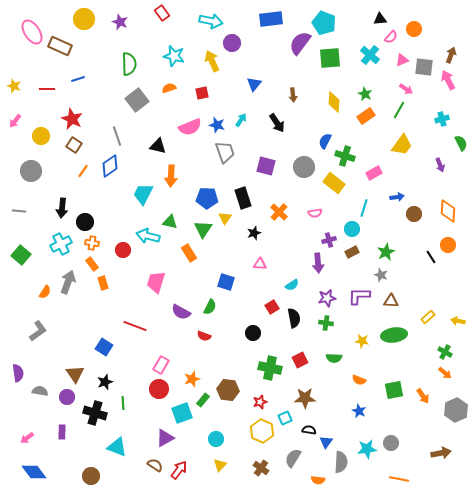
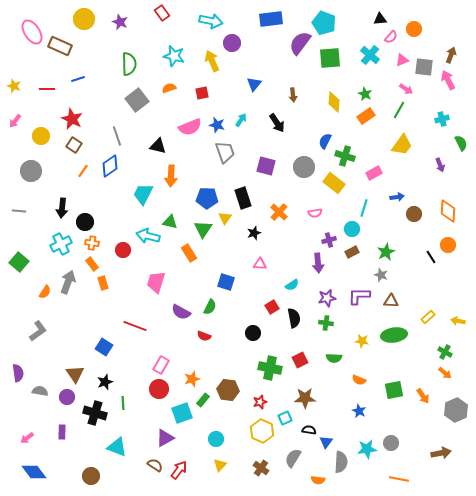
green square at (21, 255): moved 2 px left, 7 px down
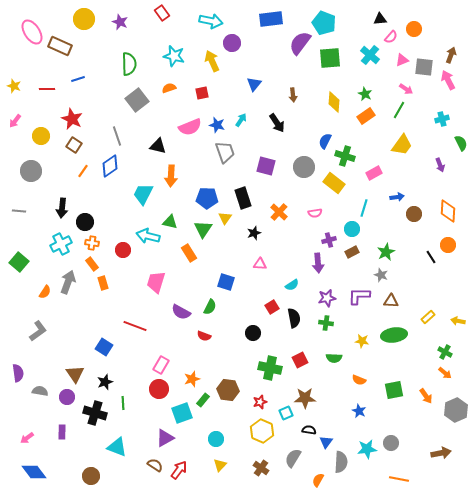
orange arrow at (423, 396): moved 3 px right
cyan square at (285, 418): moved 1 px right, 5 px up
orange semicircle at (318, 480): rotated 112 degrees clockwise
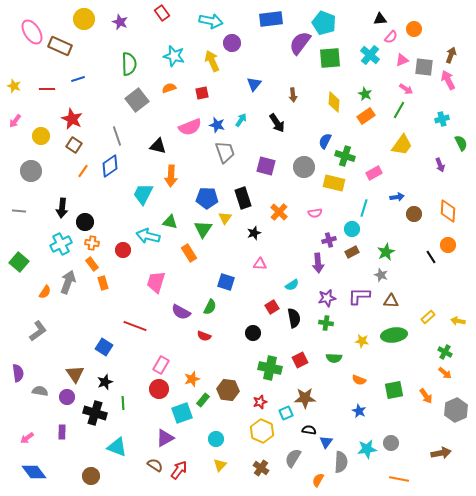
yellow rectangle at (334, 183): rotated 25 degrees counterclockwise
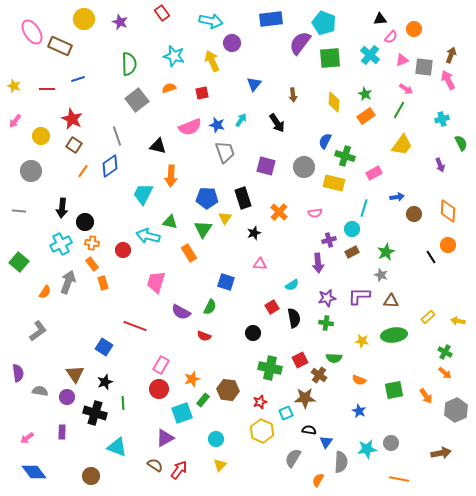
brown cross at (261, 468): moved 58 px right, 93 px up
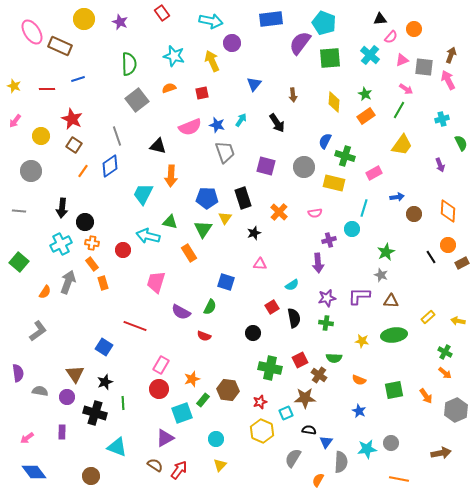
brown rectangle at (352, 252): moved 110 px right, 11 px down
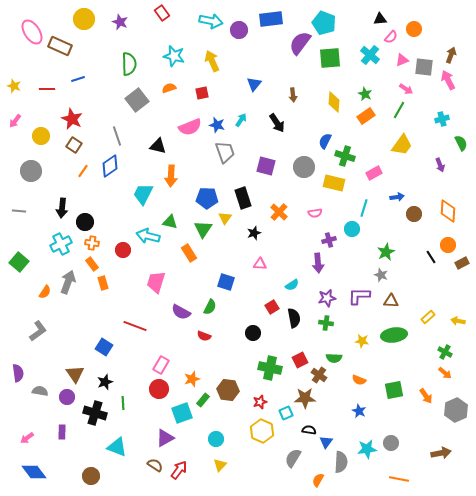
purple circle at (232, 43): moved 7 px right, 13 px up
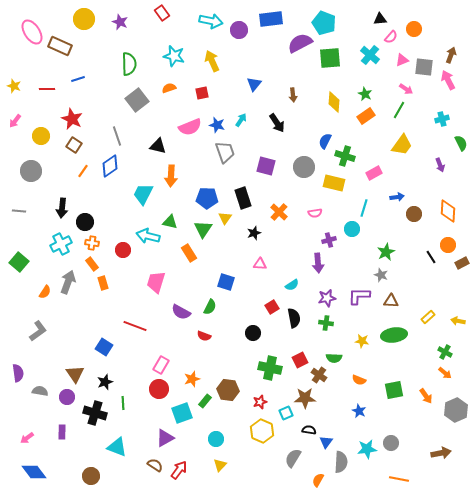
purple semicircle at (300, 43): rotated 25 degrees clockwise
green rectangle at (203, 400): moved 2 px right, 1 px down
